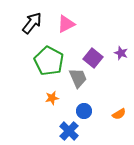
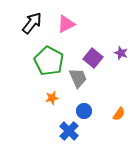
orange semicircle: rotated 24 degrees counterclockwise
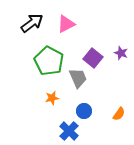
black arrow: rotated 15 degrees clockwise
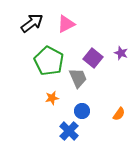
blue circle: moved 2 px left
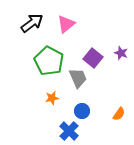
pink triangle: rotated 12 degrees counterclockwise
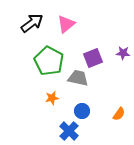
purple star: moved 2 px right; rotated 16 degrees counterclockwise
purple square: rotated 30 degrees clockwise
gray trapezoid: rotated 55 degrees counterclockwise
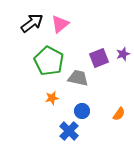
pink triangle: moved 6 px left
purple star: moved 1 px down; rotated 24 degrees counterclockwise
purple square: moved 6 px right
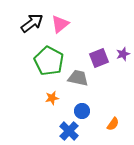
orange semicircle: moved 6 px left, 10 px down
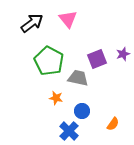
pink triangle: moved 8 px right, 5 px up; rotated 30 degrees counterclockwise
purple square: moved 2 px left, 1 px down
orange star: moved 4 px right; rotated 24 degrees clockwise
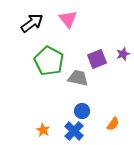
orange star: moved 13 px left, 32 px down; rotated 16 degrees clockwise
blue cross: moved 5 px right
